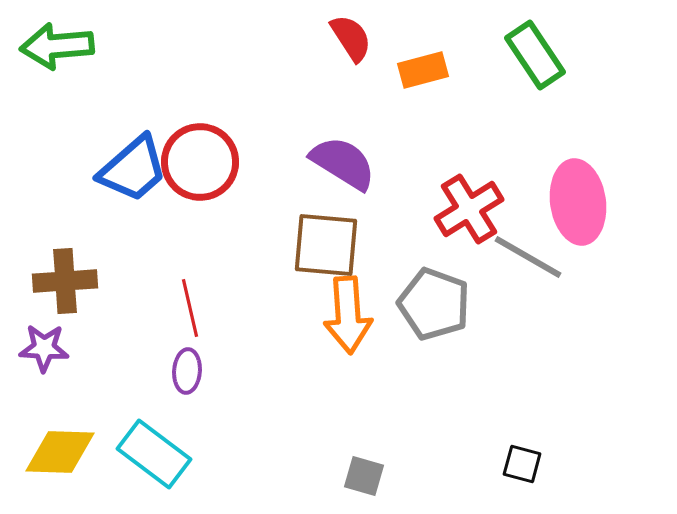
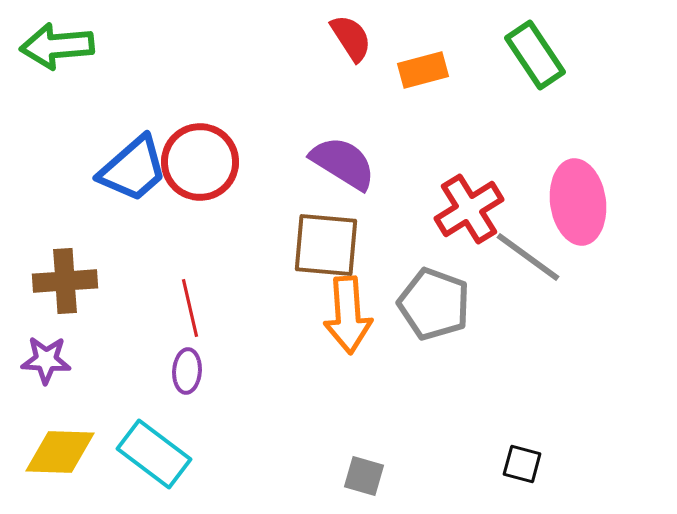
gray line: rotated 6 degrees clockwise
purple star: moved 2 px right, 12 px down
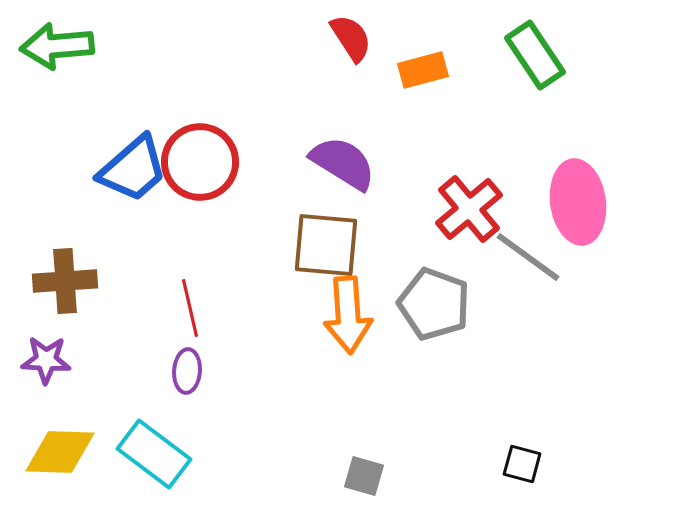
red cross: rotated 8 degrees counterclockwise
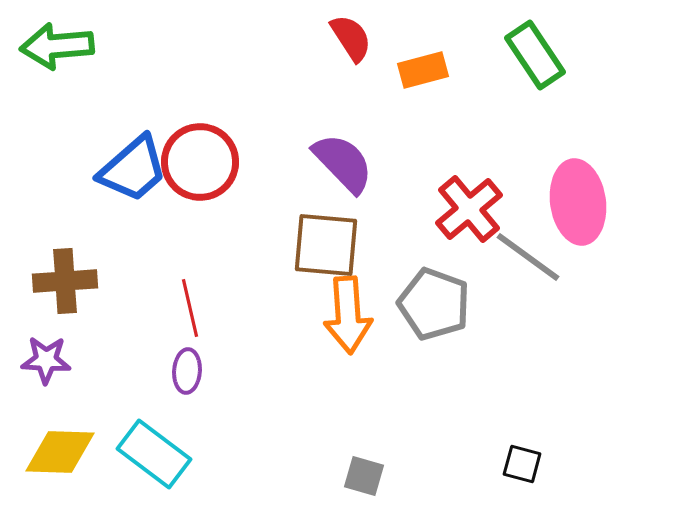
purple semicircle: rotated 14 degrees clockwise
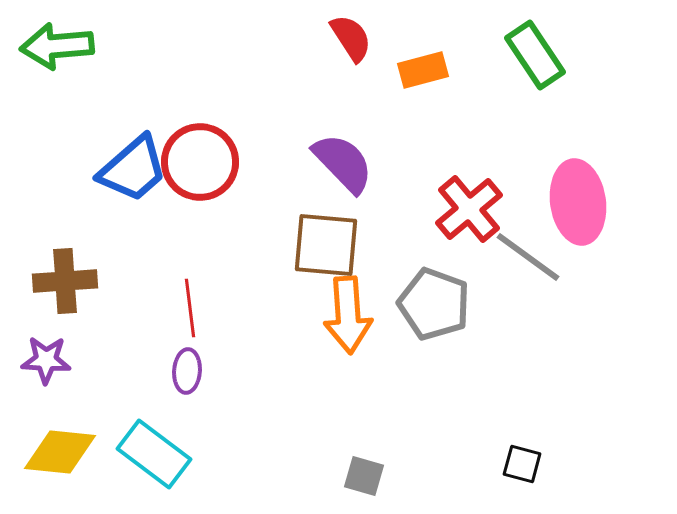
red line: rotated 6 degrees clockwise
yellow diamond: rotated 4 degrees clockwise
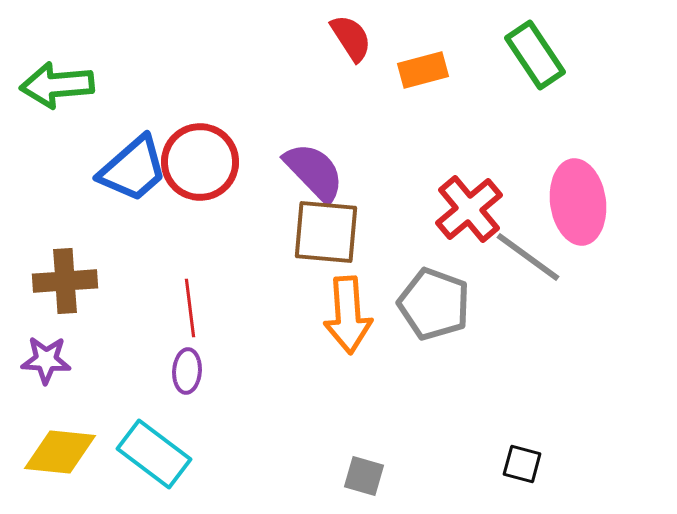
green arrow: moved 39 px down
purple semicircle: moved 29 px left, 9 px down
brown square: moved 13 px up
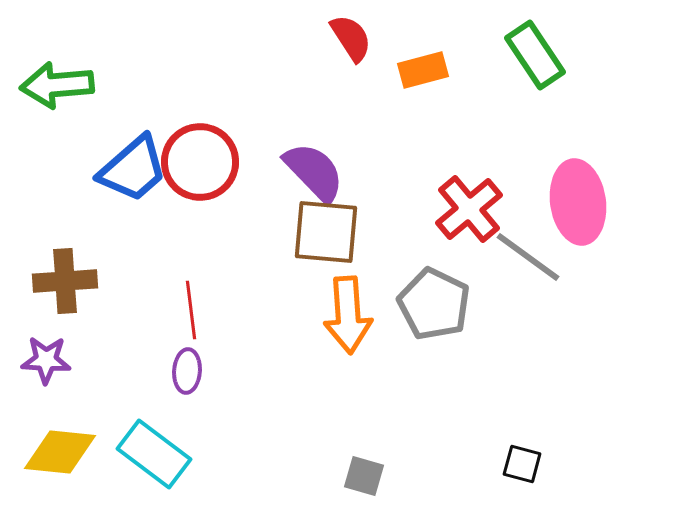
gray pentagon: rotated 6 degrees clockwise
red line: moved 1 px right, 2 px down
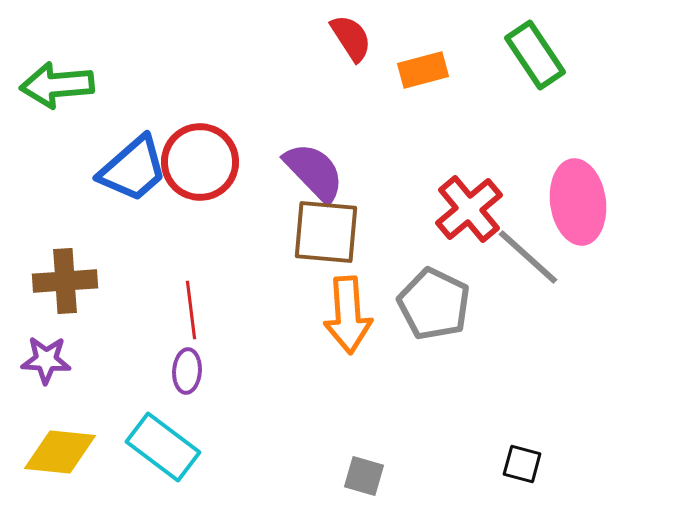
gray line: rotated 6 degrees clockwise
cyan rectangle: moved 9 px right, 7 px up
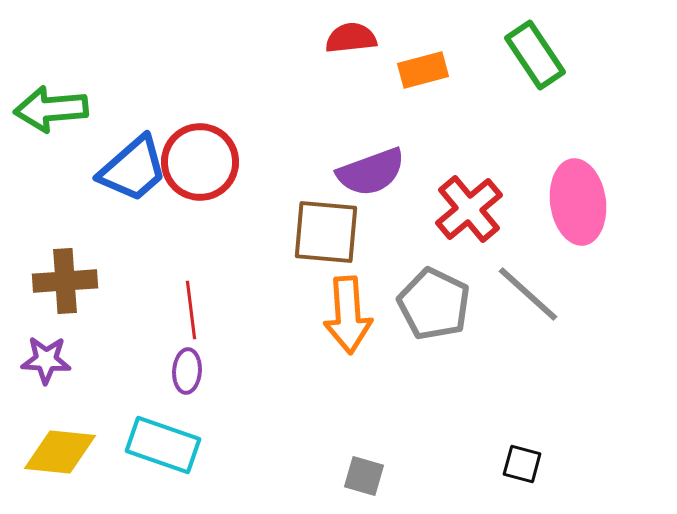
red semicircle: rotated 63 degrees counterclockwise
green arrow: moved 6 px left, 24 px down
purple semicircle: moved 57 px right; rotated 114 degrees clockwise
gray line: moved 37 px down
cyan rectangle: moved 2 px up; rotated 18 degrees counterclockwise
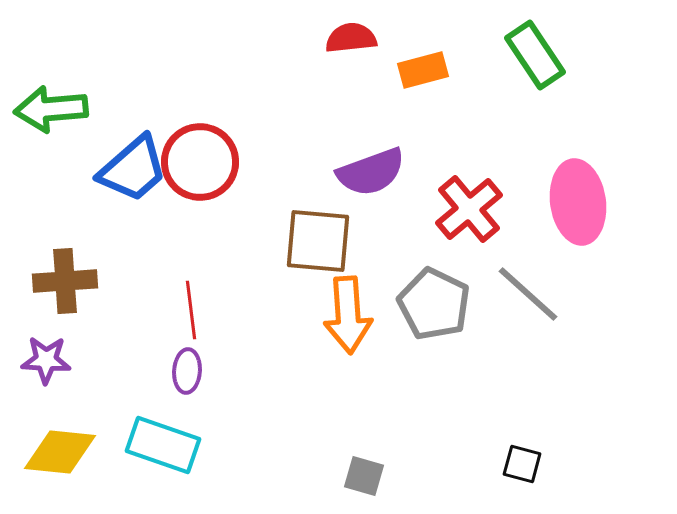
brown square: moved 8 px left, 9 px down
